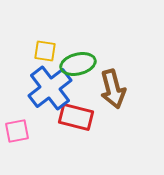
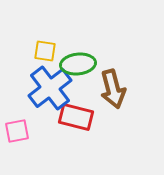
green ellipse: rotated 8 degrees clockwise
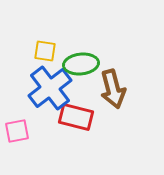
green ellipse: moved 3 px right
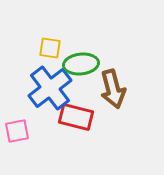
yellow square: moved 5 px right, 3 px up
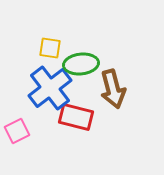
pink square: rotated 15 degrees counterclockwise
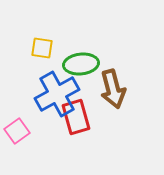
yellow square: moved 8 px left
blue cross: moved 7 px right, 6 px down; rotated 9 degrees clockwise
red rectangle: rotated 60 degrees clockwise
pink square: rotated 10 degrees counterclockwise
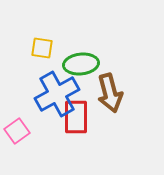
brown arrow: moved 3 px left, 4 px down
red rectangle: rotated 16 degrees clockwise
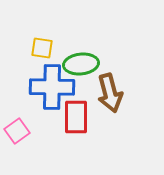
blue cross: moved 5 px left, 7 px up; rotated 30 degrees clockwise
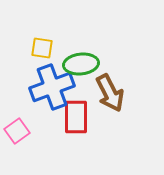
blue cross: rotated 21 degrees counterclockwise
brown arrow: rotated 12 degrees counterclockwise
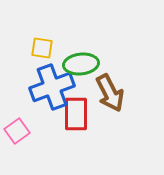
red rectangle: moved 3 px up
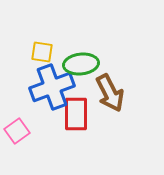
yellow square: moved 4 px down
